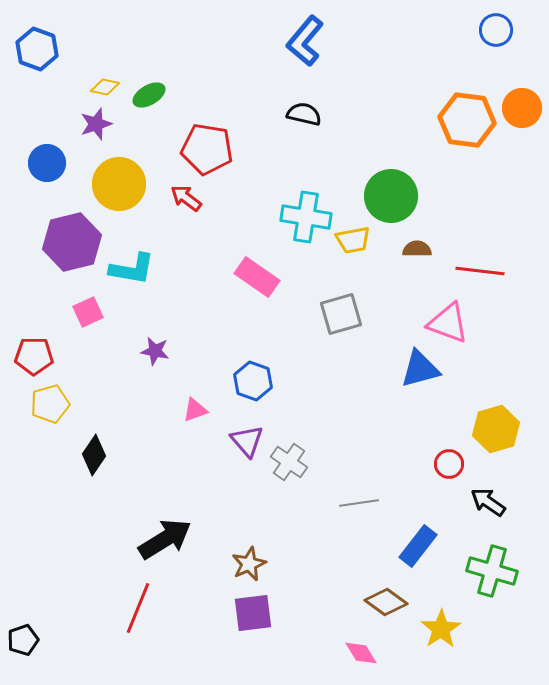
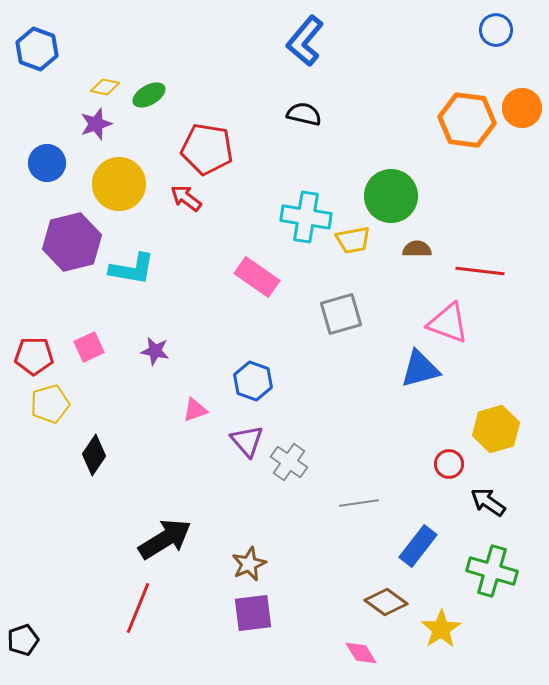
pink square at (88, 312): moved 1 px right, 35 px down
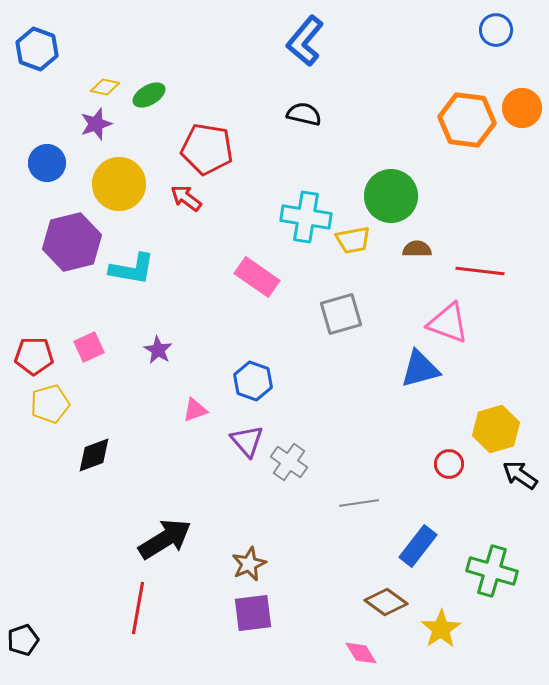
purple star at (155, 351): moved 3 px right, 1 px up; rotated 20 degrees clockwise
black diamond at (94, 455): rotated 36 degrees clockwise
black arrow at (488, 502): moved 32 px right, 27 px up
red line at (138, 608): rotated 12 degrees counterclockwise
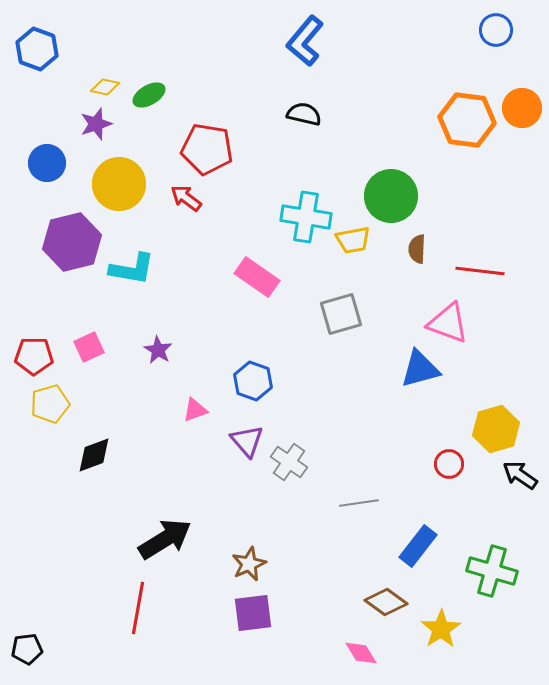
brown semicircle at (417, 249): rotated 88 degrees counterclockwise
black pentagon at (23, 640): moved 4 px right, 9 px down; rotated 12 degrees clockwise
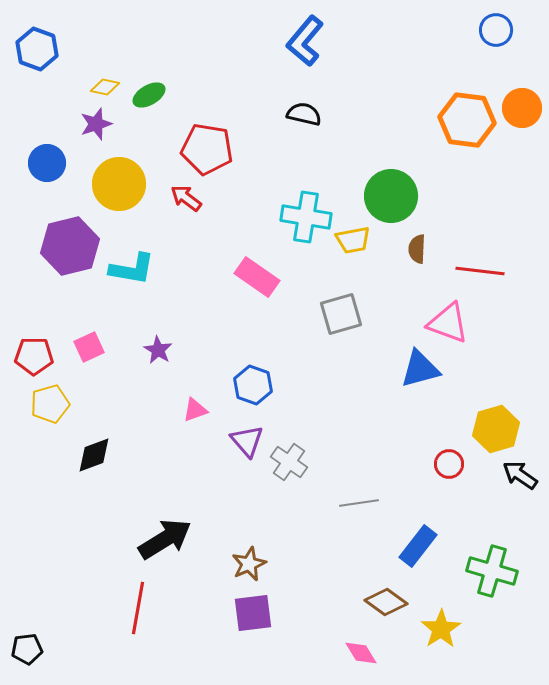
purple hexagon at (72, 242): moved 2 px left, 4 px down
blue hexagon at (253, 381): moved 4 px down
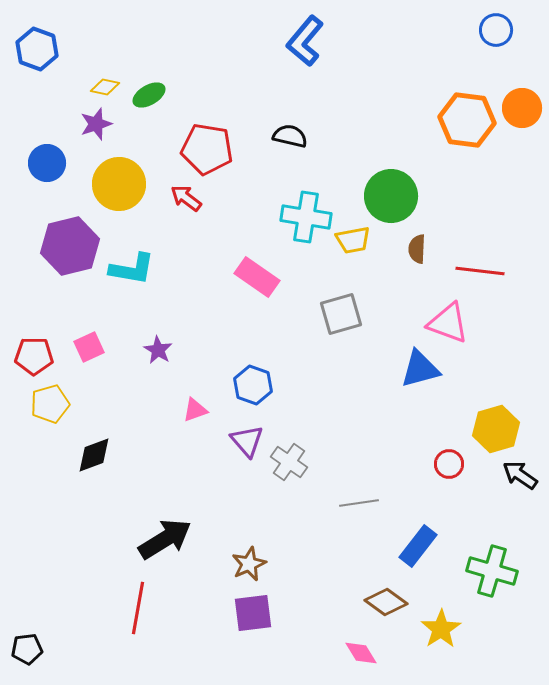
black semicircle at (304, 114): moved 14 px left, 22 px down
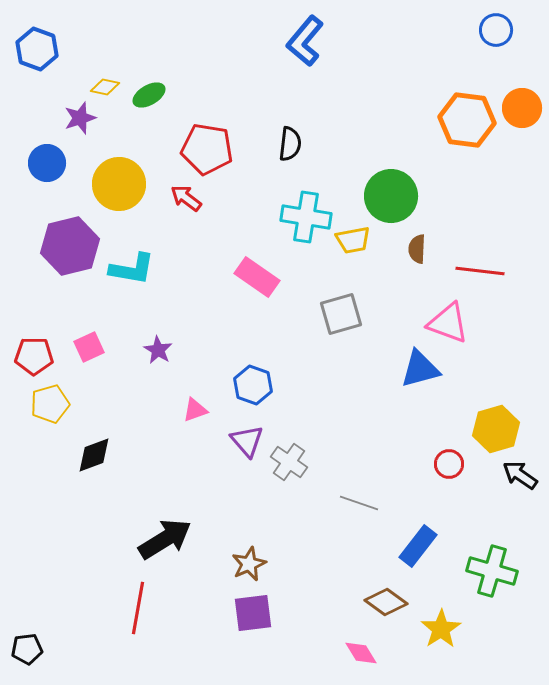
purple star at (96, 124): moved 16 px left, 6 px up
black semicircle at (290, 136): moved 8 px down; rotated 84 degrees clockwise
gray line at (359, 503): rotated 27 degrees clockwise
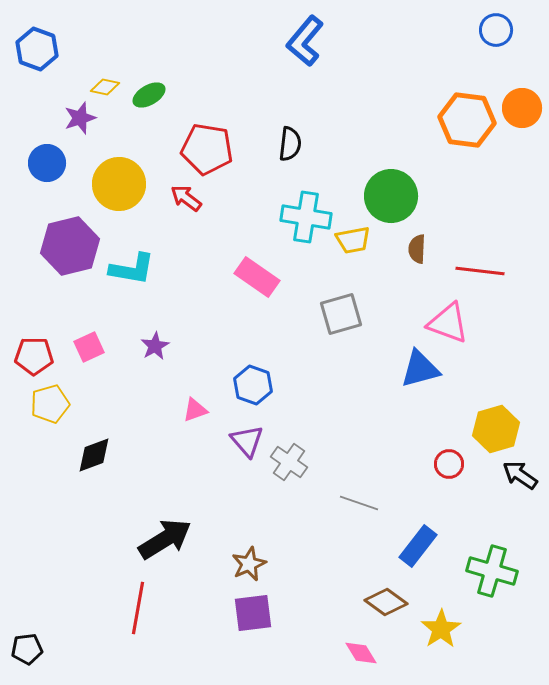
purple star at (158, 350): moved 3 px left, 4 px up; rotated 12 degrees clockwise
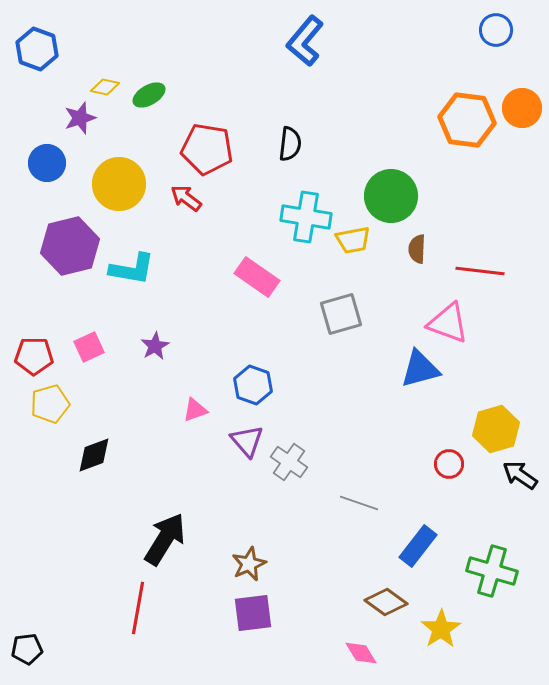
black arrow at (165, 539): rotated 26 degrees counterclockwise
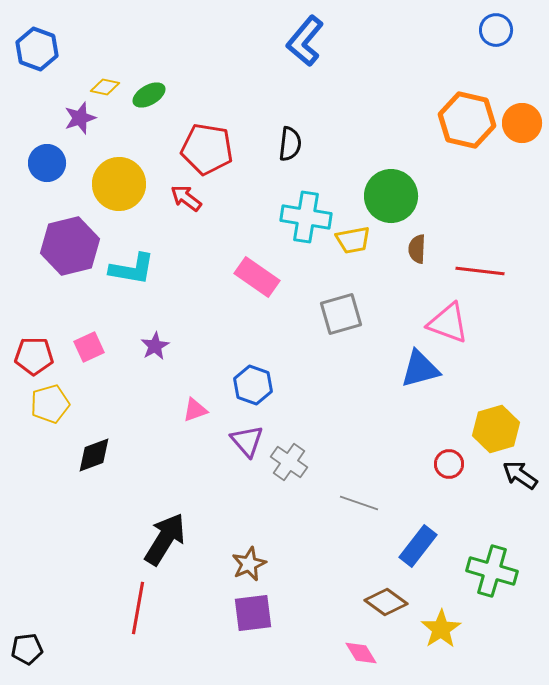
orange circle at (522, 108): moved 15 px down
orange hexagon at (467, 120): rotated 6 degrees clockwise
